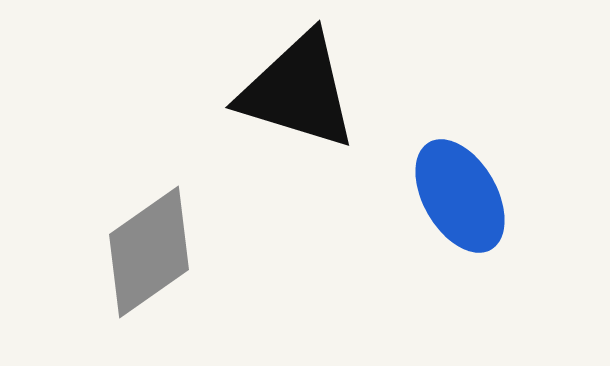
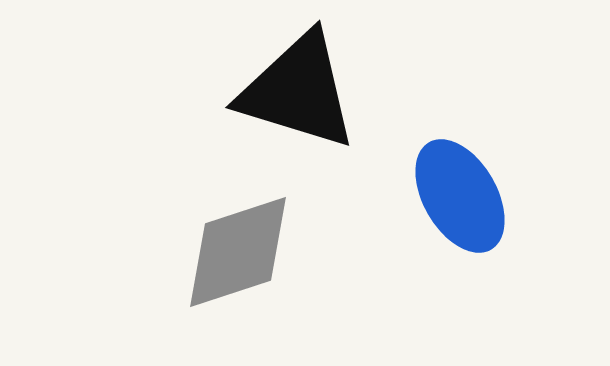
gray diamond: moved 89 px right; rotated 17 degrees clockwise
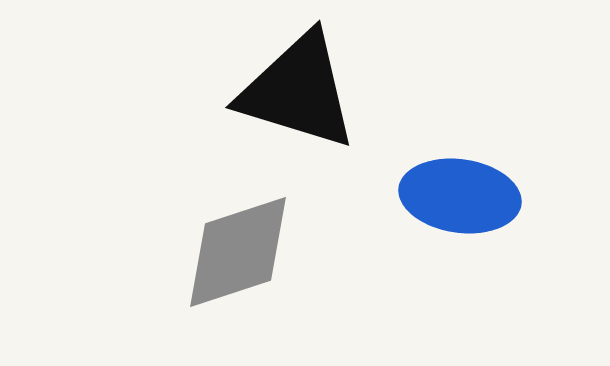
blue ellipse: rotated 52 degrees counterclockwise
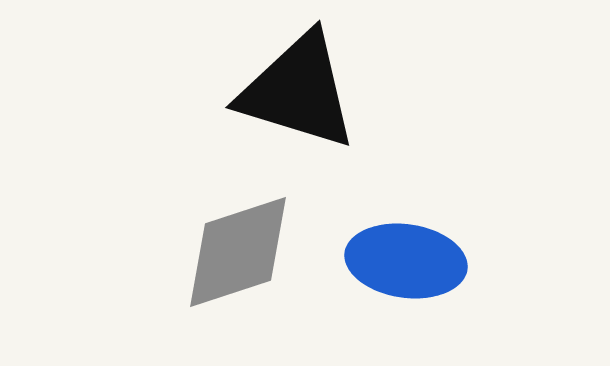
blue ellipse: moved 54 px left, 65 px down
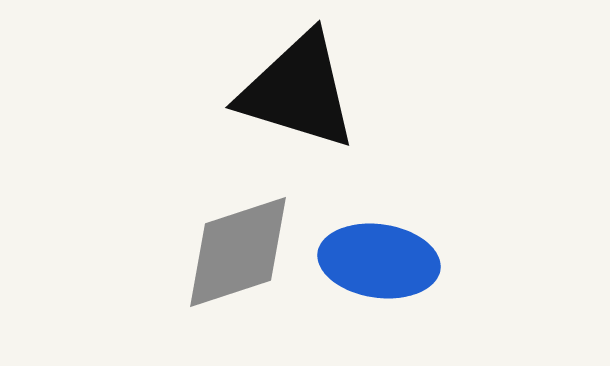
blue ellipse: moved 27 px left
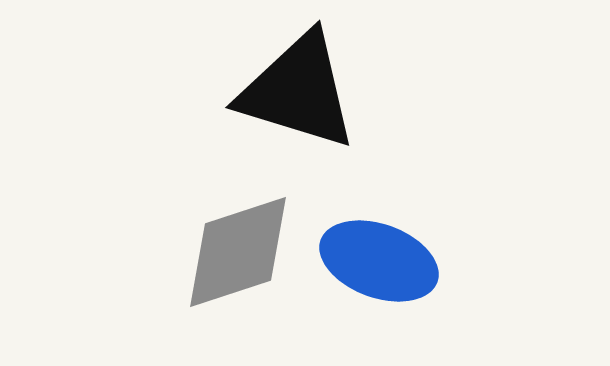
blue ellipse: rotated 12 degrees clockwise
